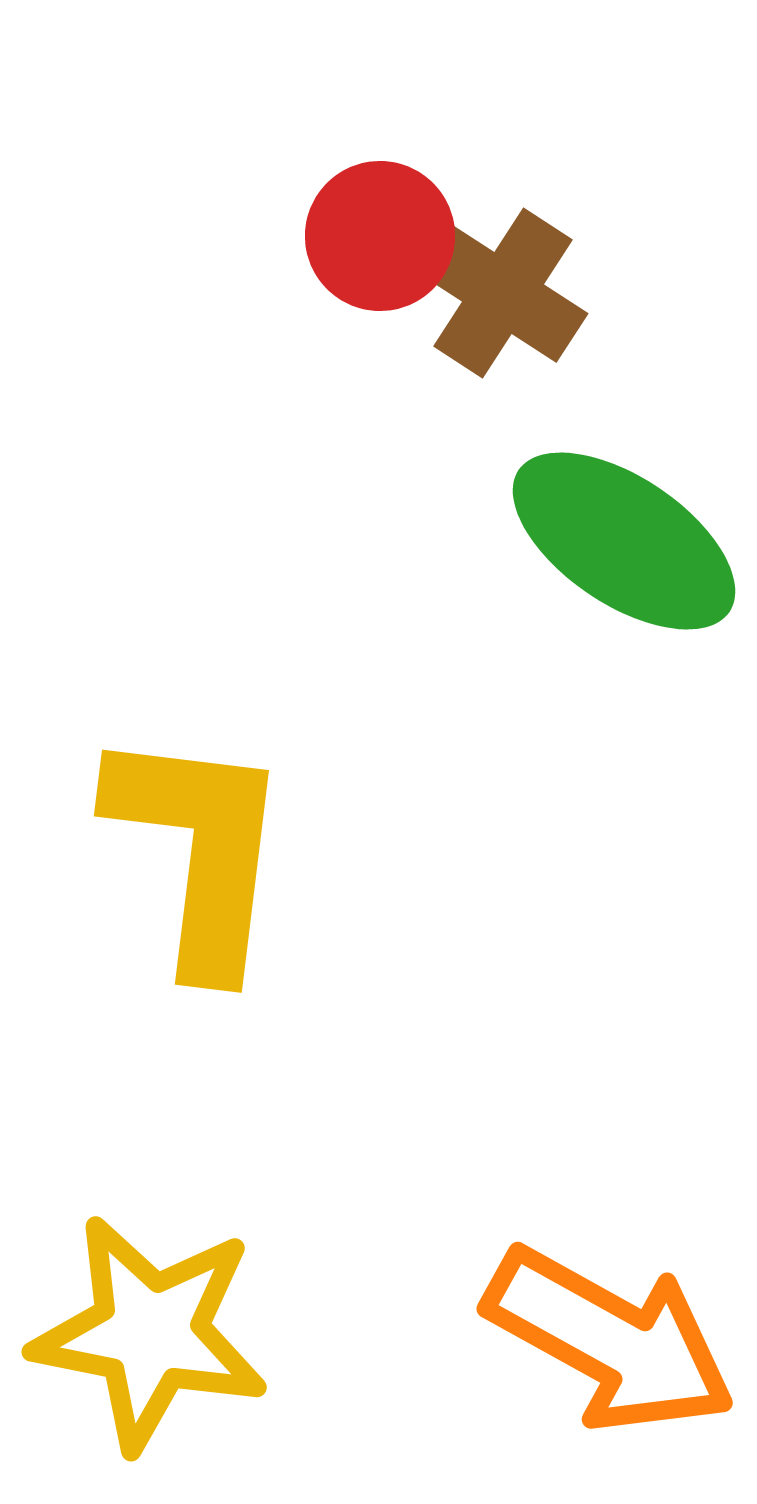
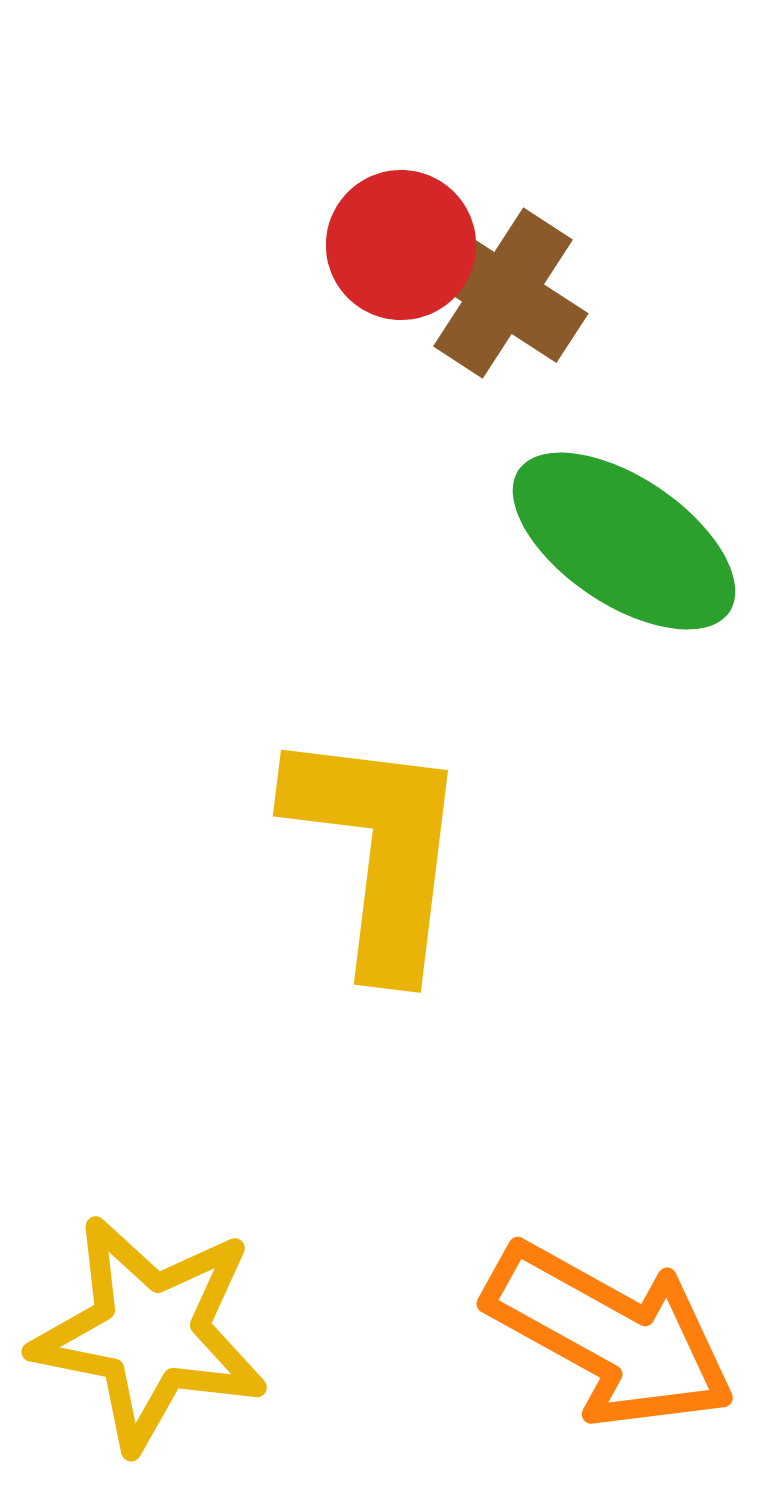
red circle: moved 21 px right, 9 px down
yellow L-shape: moved 179 px right
orange arrow: moved 5 px up
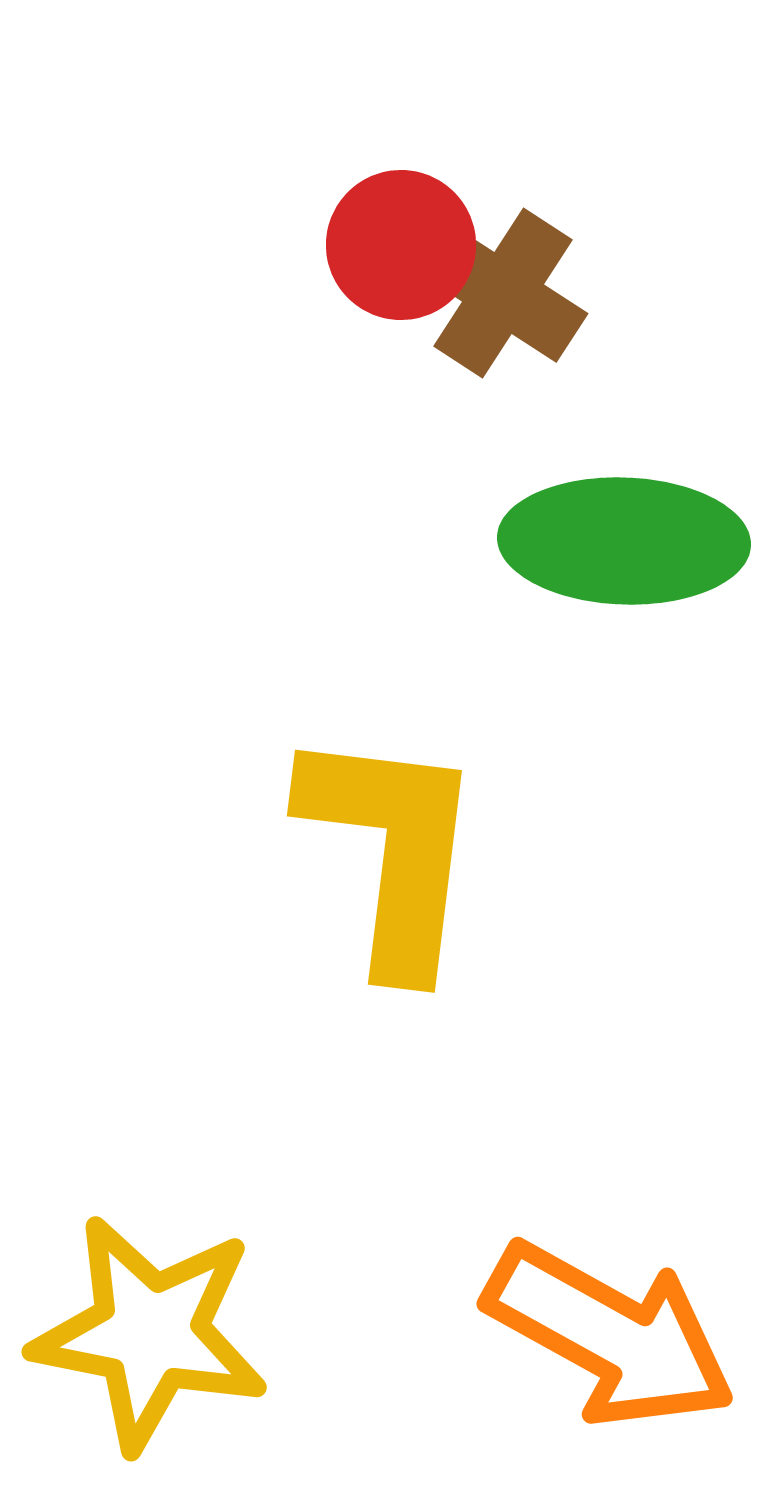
green ellipse: rotated 32 degrees counterclockwise
yellow L-shape: moved 14 px right
